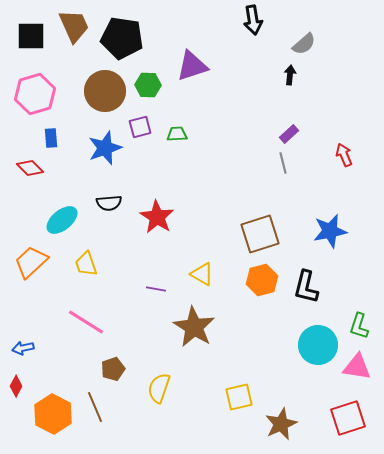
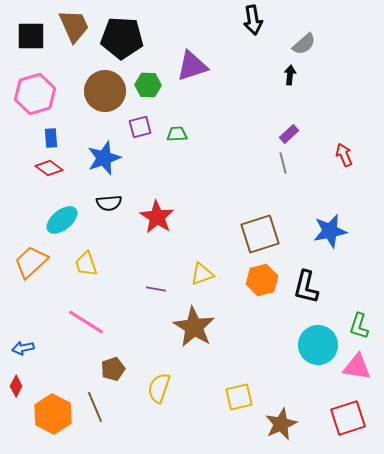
black pentagon at (122, 38): rotated 6 degrees counterclockwise
blue star at (105, 148): moved 1 px left, 10 px down
red diamond at (30, 168): moved 19 px right; rotated 8 degrees counterclockwise
yellow triangle at (202, 274): rotated 50 degrees counterclockwise
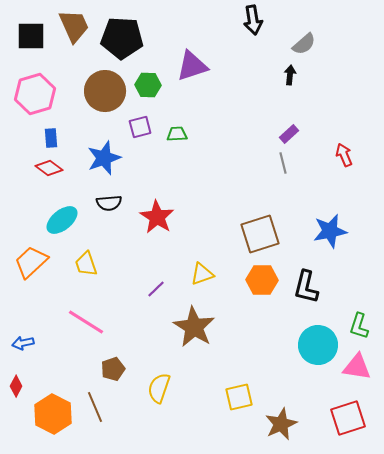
orange hexagon at (262, 280): rotated 16 degrees clockwise
purple line at (156, 289): rotated 54 degrees counterclockwise
blue arrow at (23, 348): moved 5 px up
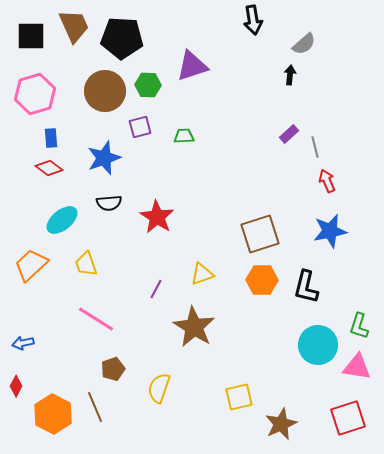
green trapezoid at (177, 134): moved 7 px right, 2 px down
red arrow at (344, 155): moved 17 px left, 26 px down
gray line at (283, 163): moved 32 px right, 16 px up
orange trapezoid at (31, 262): moved 3 px down
purple line at (156, 289): rotated 18 degrees counterclockwise
pink line at (86, 322): moved 10 px right, 3 px up
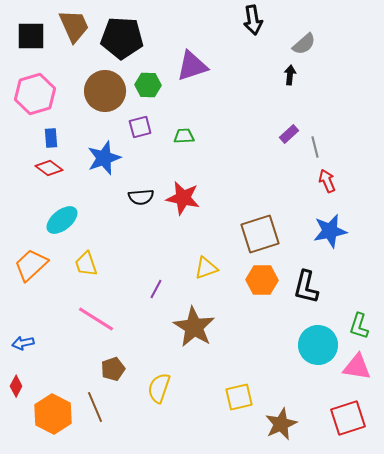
black semicircle at (109, 203): moved 32 px right, 6 px up
red star at (157, 217): moved 26 px right, 19 px up; rotated 20 degrees counterclockwise
yellow triangle at (202, 274): moved 4 px right, 6 px up
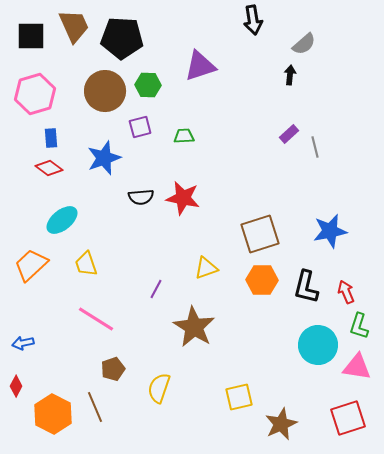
purple triangle at (192, 66): moved 8 px right
red arrow at (327, 181): moved 19 px right, 111 px down
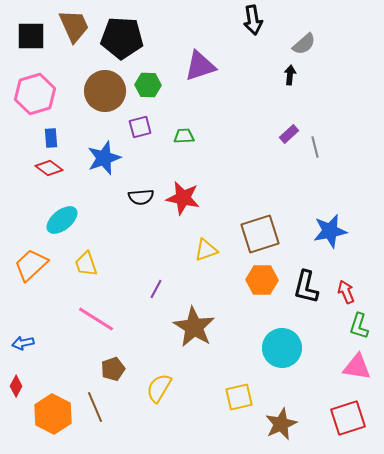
yellow triangle at (206, 268): moved 18 px up
cyan circle at (318, 345): moved 36 px left, 3 px down
yellow semicircle at (159, 388): rotated 12 degrees clockwise
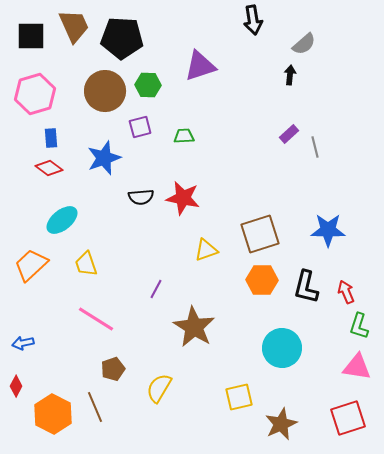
blue star at (330, 231): moved 2 px left, 1 px up; rotated 12 degrees clockwise
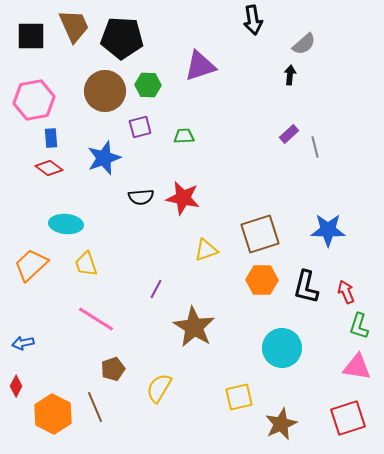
pink hexagon at (35, 94): moved 1 px left, 6 px down; rotated 6 degrees clockwise
cyan ellipse at (62, 220): moved 4 px right, 4 px down; rotated 44 degrees clockwise
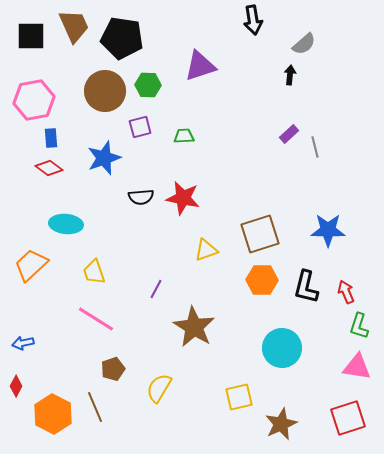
black pentagon at (122, 38): rotated 6 degrees clockwise
yellow trapezoid at (86, 264): moved 8 px right, 8 px down
